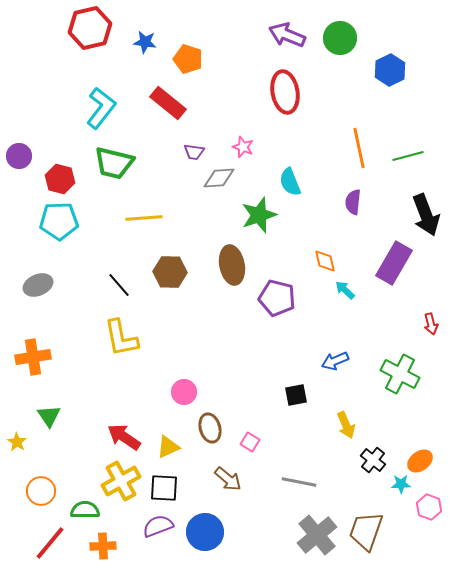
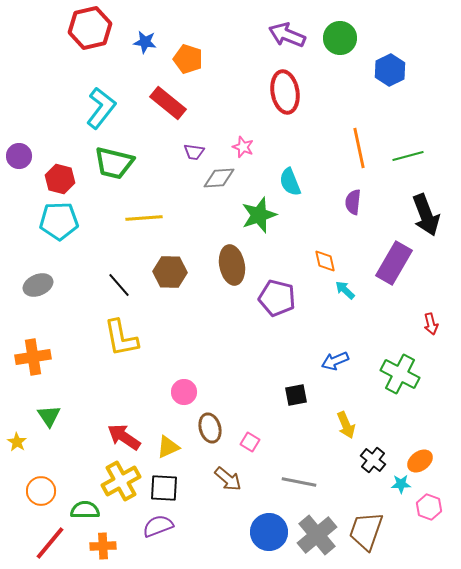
blue circle at (205, 532): moved 64 px right
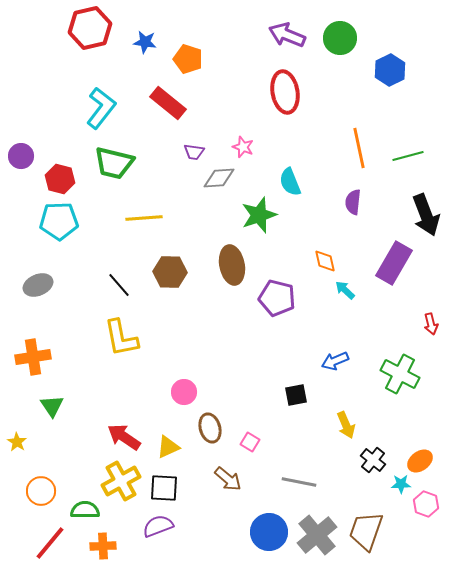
purple circle at (19, 156): moved 2 px right
green triangle at (49, 416): moved 3 px right, 10 px up
pink hexagon at (429, 507): moved 3 px left, 3 px up
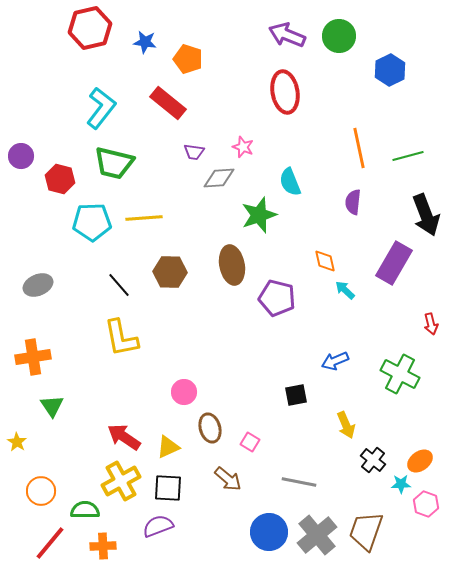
green circle at (340, 38): moved 1 px left, 2 px up
cyan pentagon at (59, 221): moved 33 px right, 1 px down
black square at (164, 488): moved 4 px right
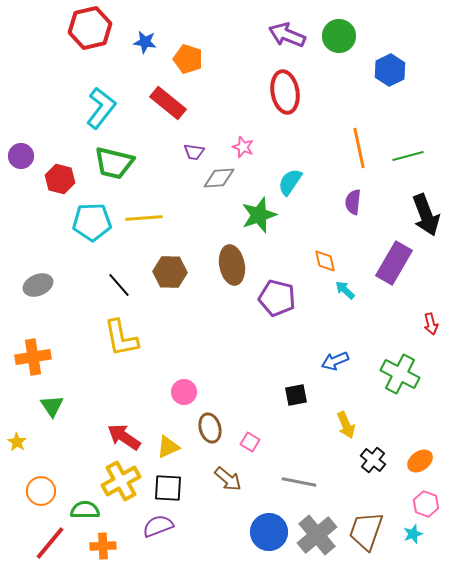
cyan semicircle at (290, 182): rotated 56 degrees clockwise
cyan star at (401, 484): moved 12 px right, 50 px down; rotated 18 degrees counterclockwise
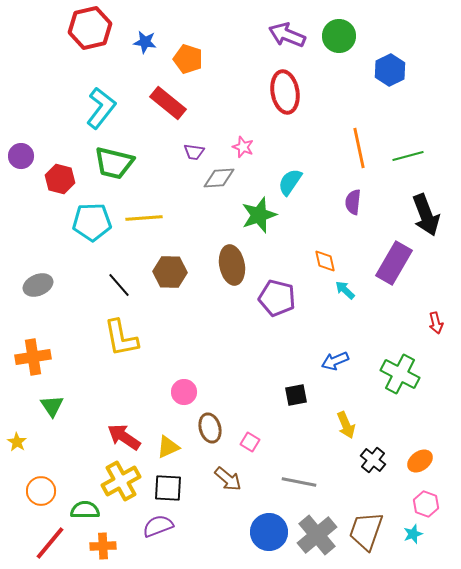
red arrow at (431, 324): moved 5 px right, 1 px up
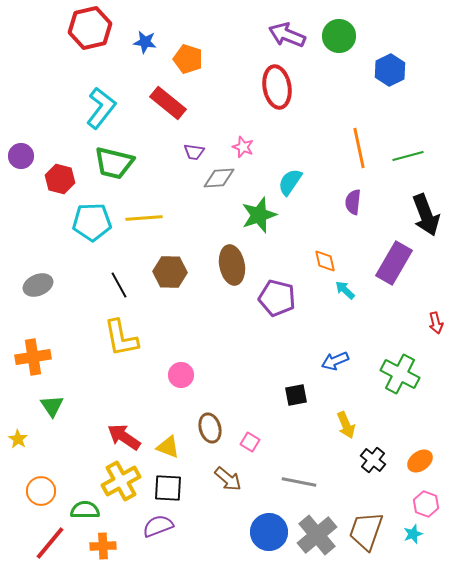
red ellipse at (285, 92): moved 8 px left, 5 px up
black line at (119, 285): rotated 12 degrees clockwise
pink circle at (184, 392): moved 3 px left, 17 px up
yellow star at (17, 442): moved 1 px right, 3 px up
yellow triangle at (168, 447): rotated 45 degrees clockwise
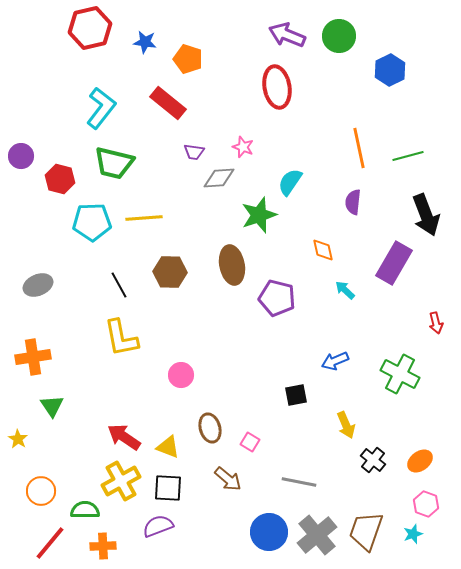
orange diamond at (325, 261): moved 2 px left, 11 px up
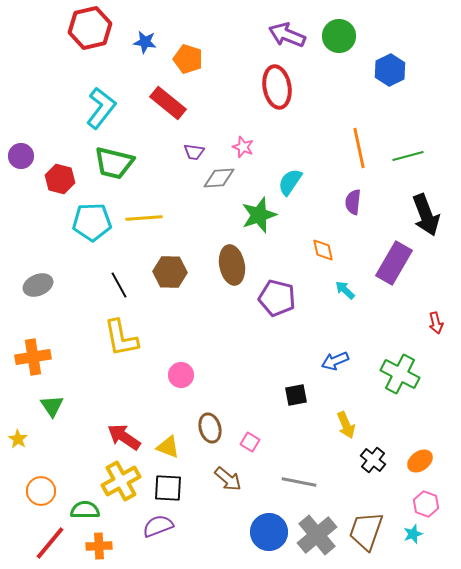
orange cross at (103, 546): moved 4 px left
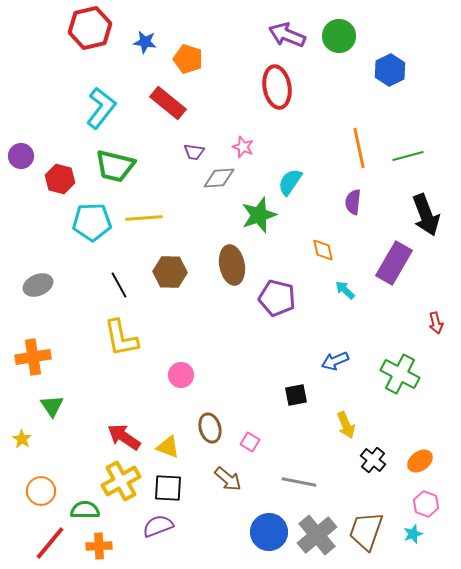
green trapezoid at (114, 163): moved 1 px right, 3 px down
yellow star at (18, 439): moved 4 px right
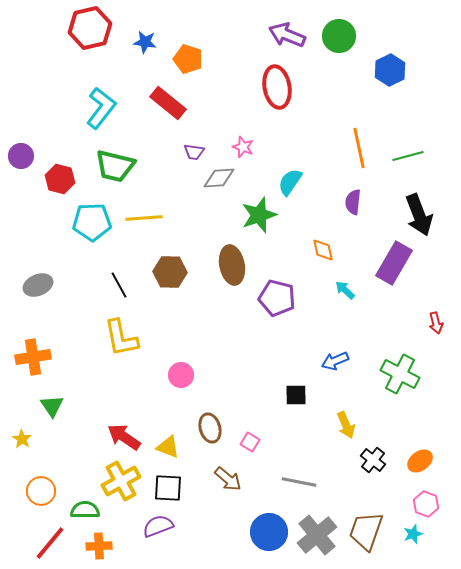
black arrow at (426, 215): moved 7 px left
black square at (296, 395): rotated 10 degrees clockwise
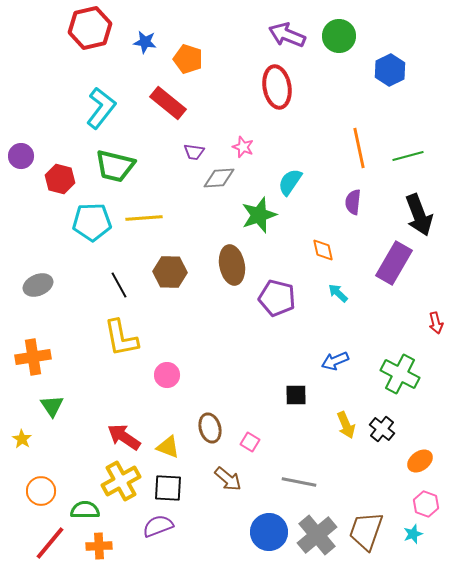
cyan arrow at (345, 290): moved 7 px left, 3 px down
pink circle at (181, 375): moved 14 px left
black cross at (373, 460): moved 9 px right, 31 px up
